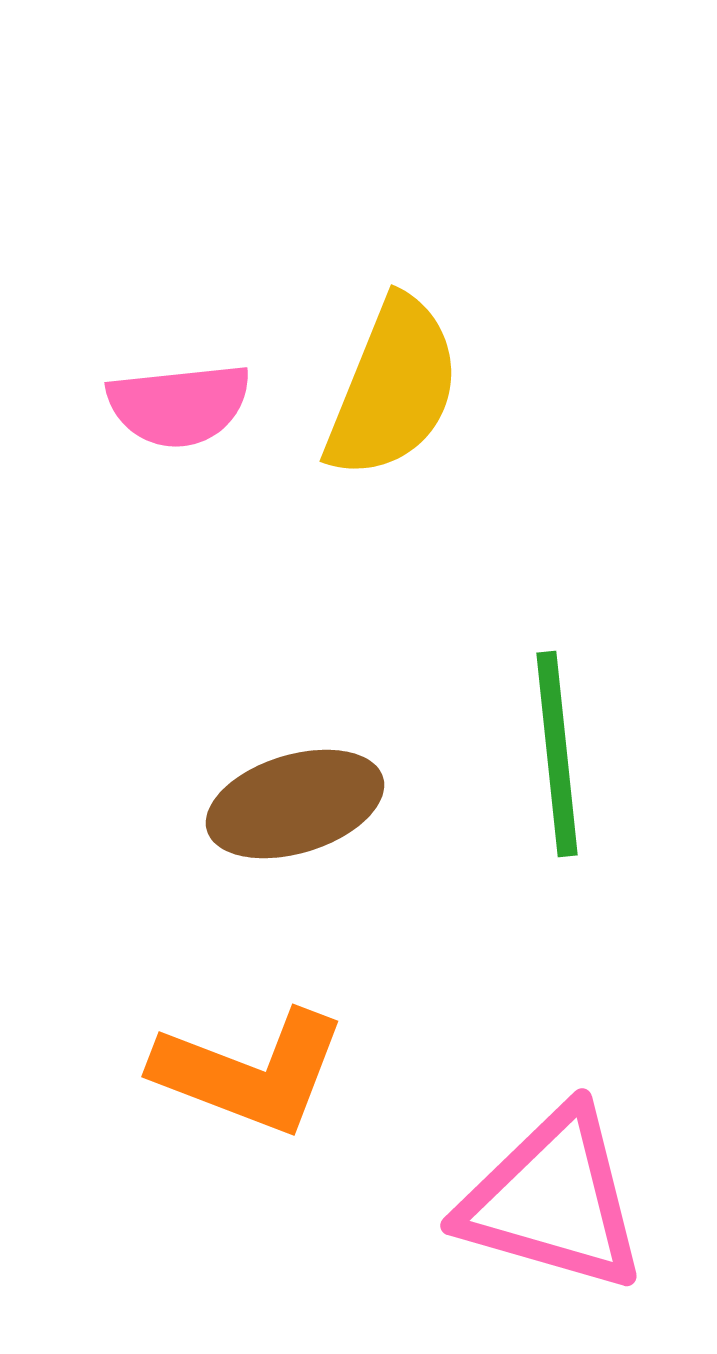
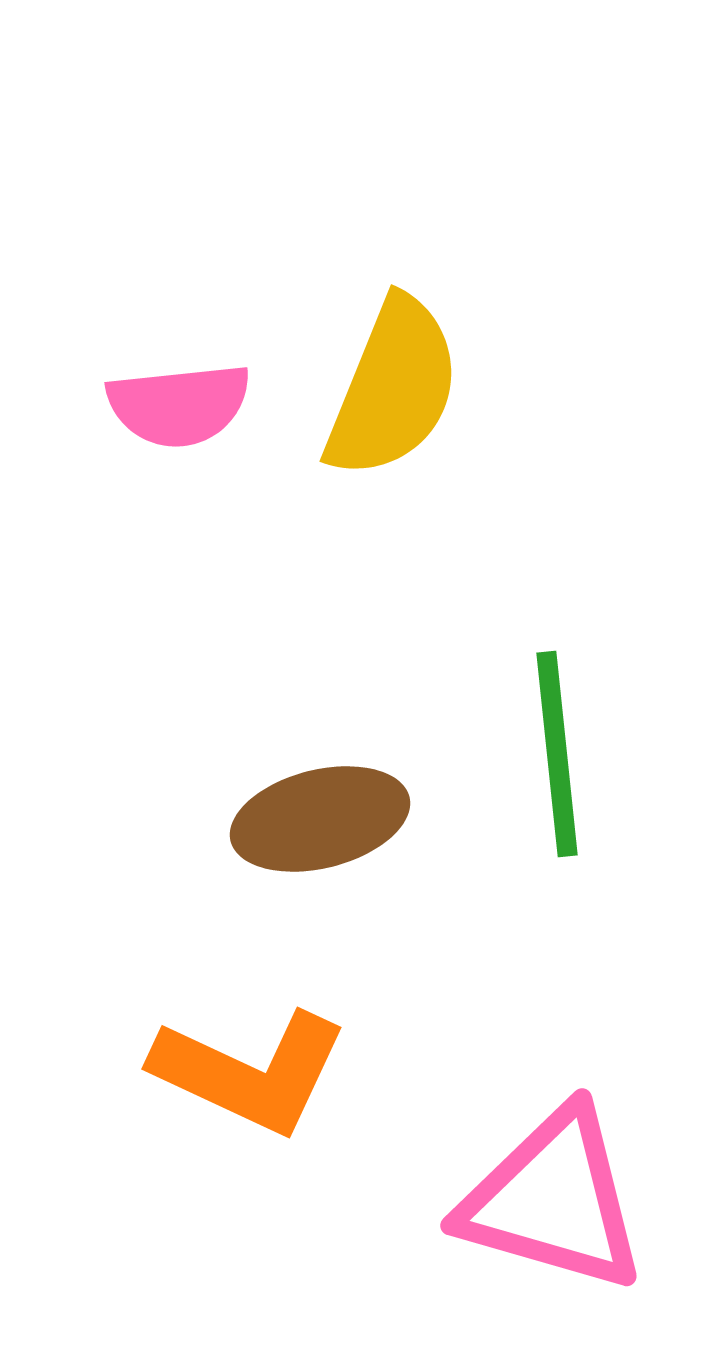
brown ellipse: moved 25 px right, 15 px down; rotated 3 degrees clockwise
orange L-shape: rotated 4 degrees clockwise
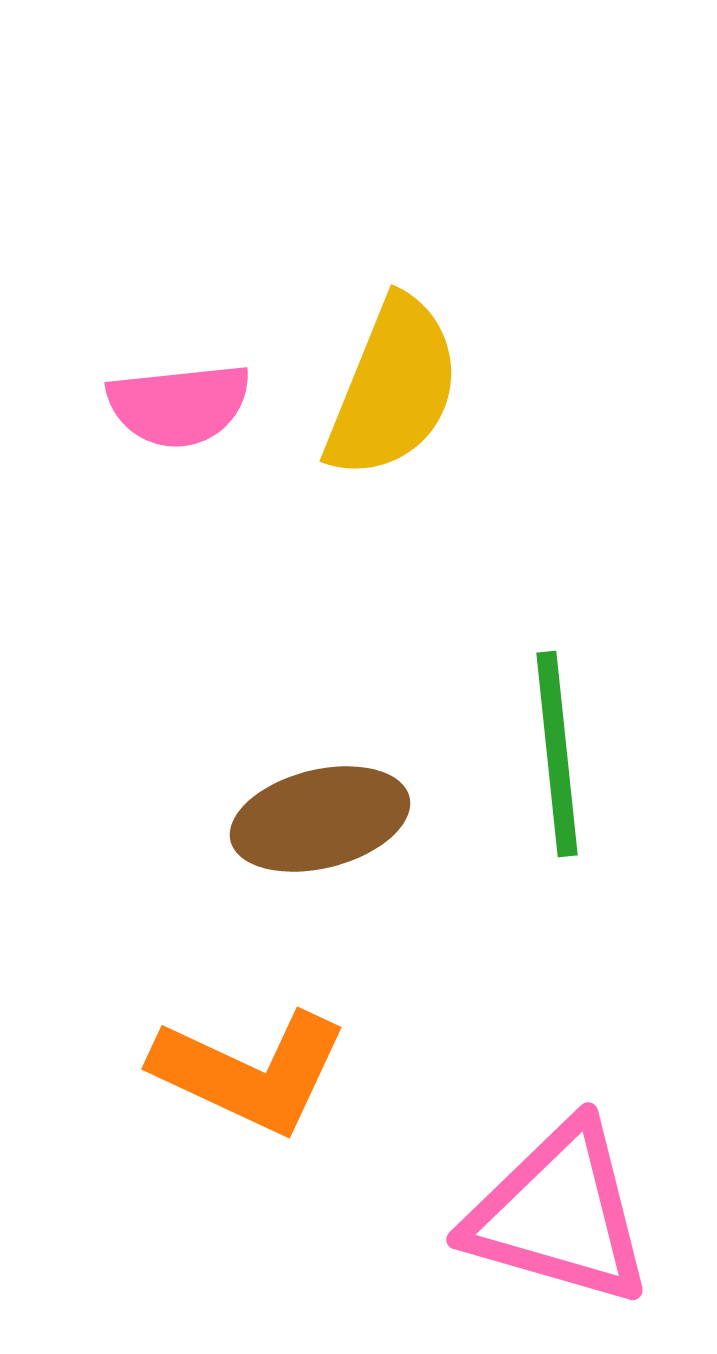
pink triangle: moved 6 px right, 14 px down
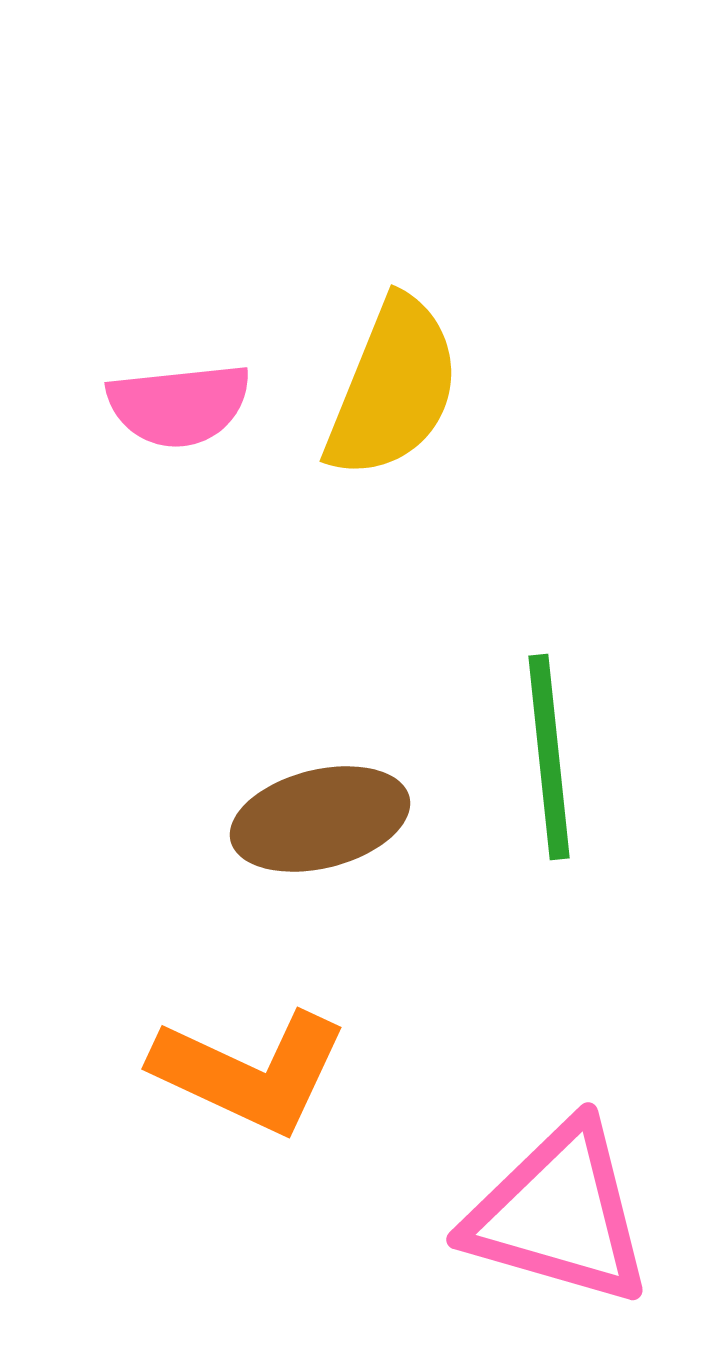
green line: moved 8 px left, 3 px down
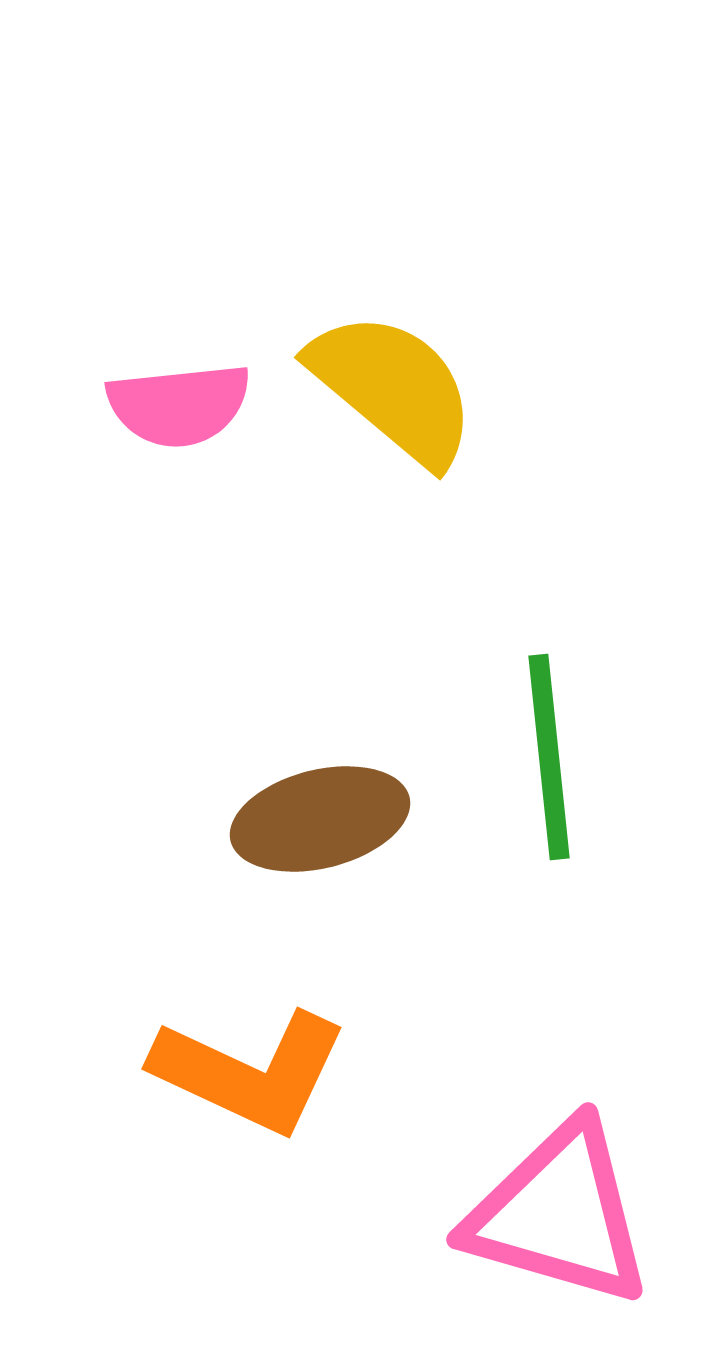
yellow semicircle: rotated 72 degrees counterclockwise
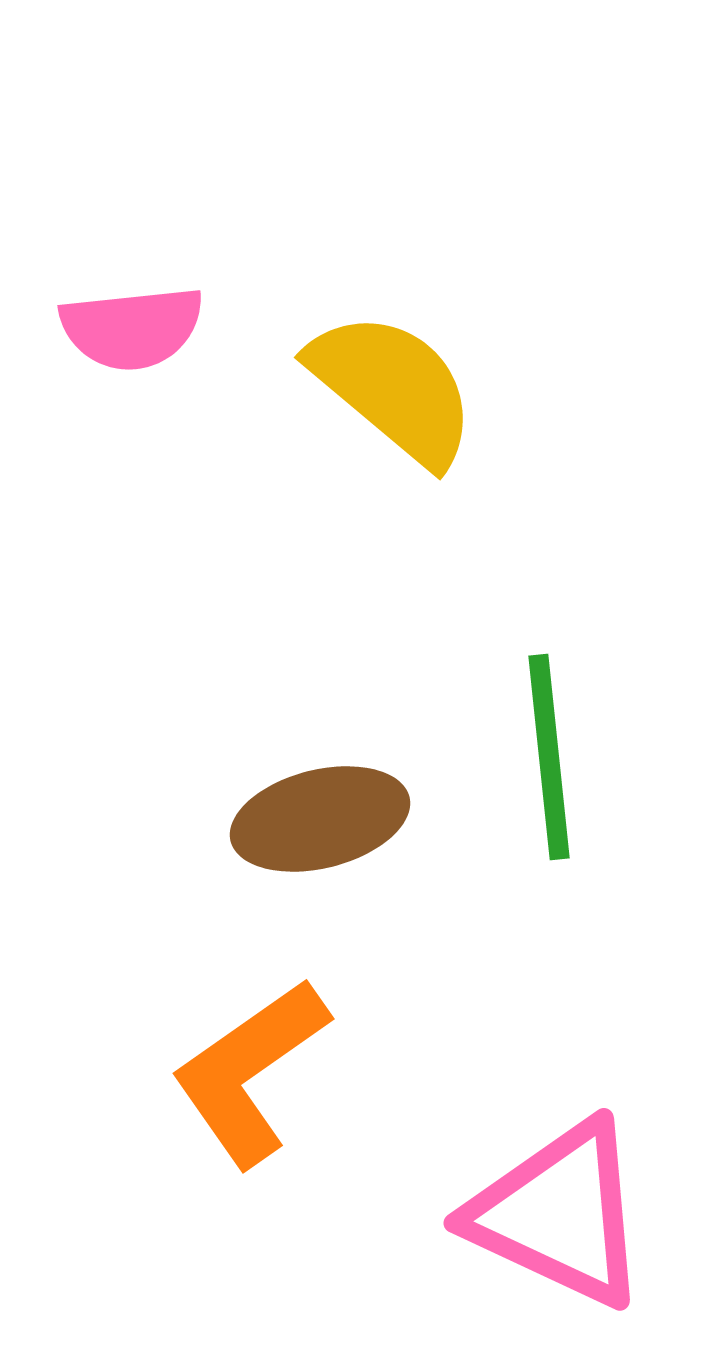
pink semicircle: moved 47 px left, 77 px up
orange L-shape: rotated 120 degrees clockwise
pink triangle: rotated 9 degrees clockwise
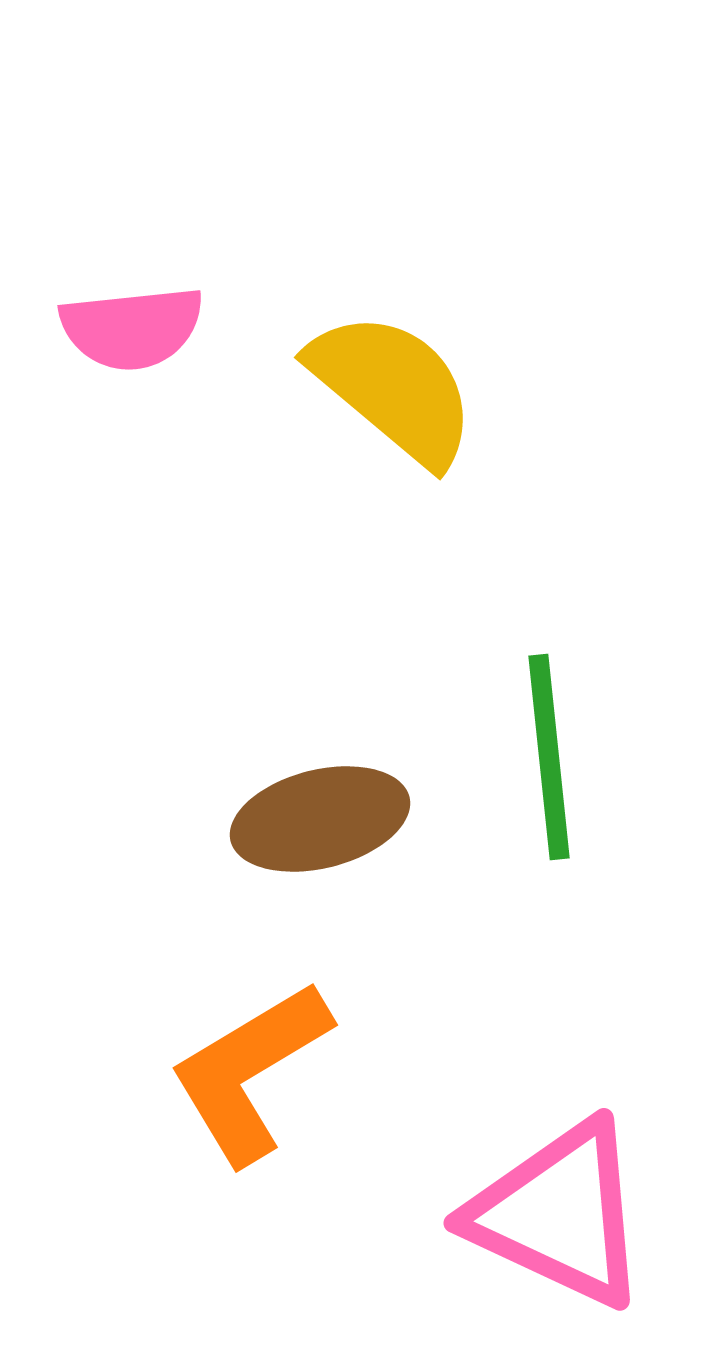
orange L-shape: rotated 4 degrees clockwise
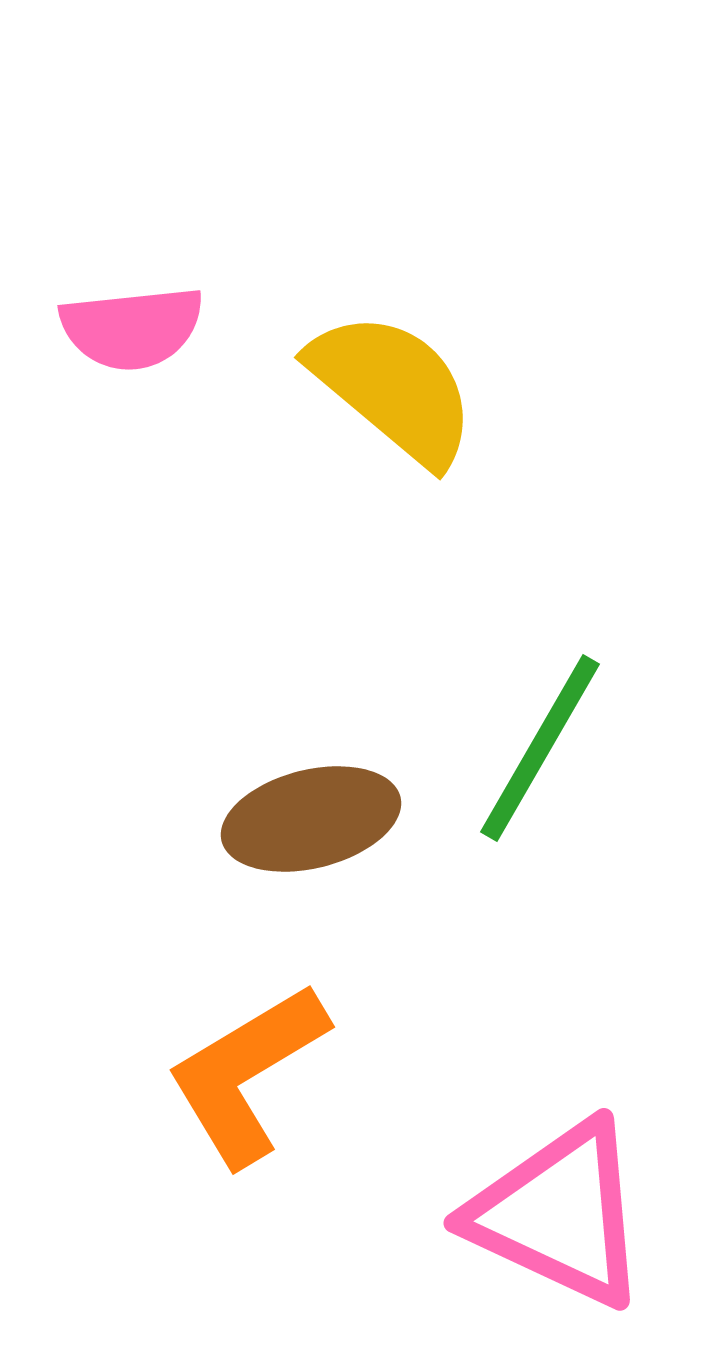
green line: moved 9 px left, 9 px up; rotated 36 degrees clockwise
brown ellipse: moved 9 px left
orange L-shape: moved 3 px left, 2 px down
